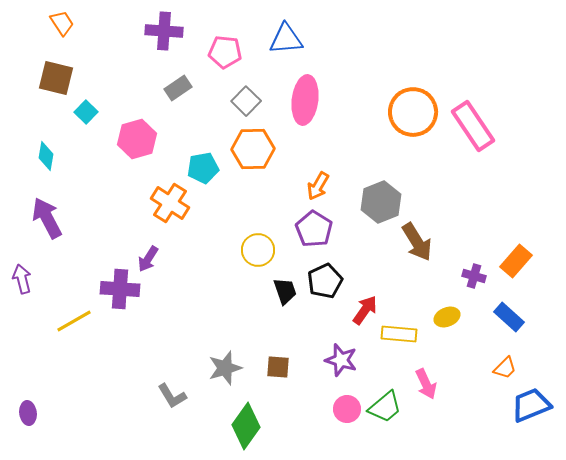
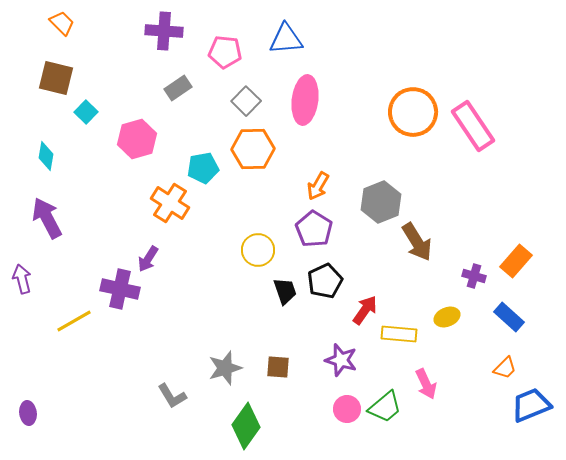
orange trapezoid at (62, 23): rotated 12 degrees counterclockwise
purple cross at (120, 289): rotated 9 degrees clockwise
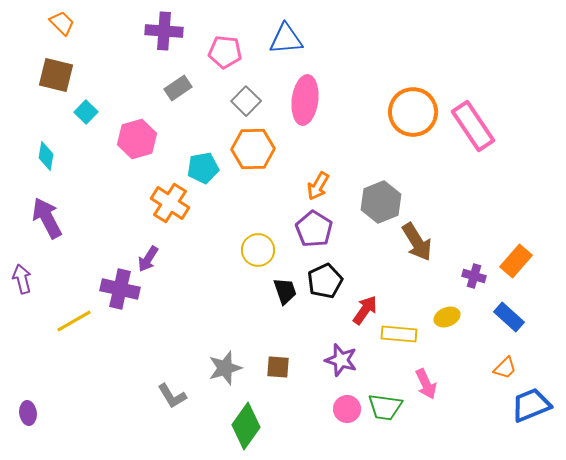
brown square at (56, 78): moved 3 px up
green trapezoid at (385, 407): rotated 48 degrees clockwise
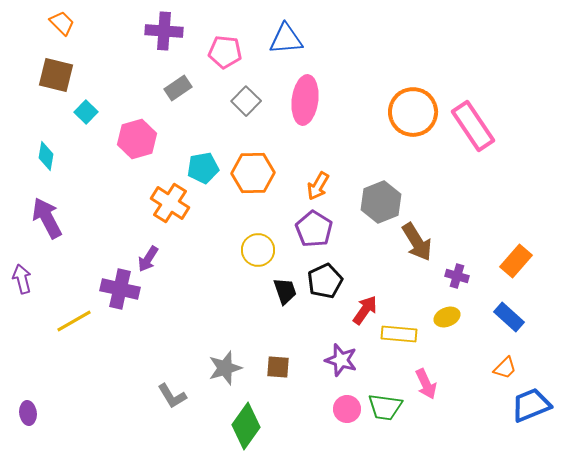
orange hexagon at (253, 149): moved 24 px down
purple cross at (474, 276): moved 17 px left
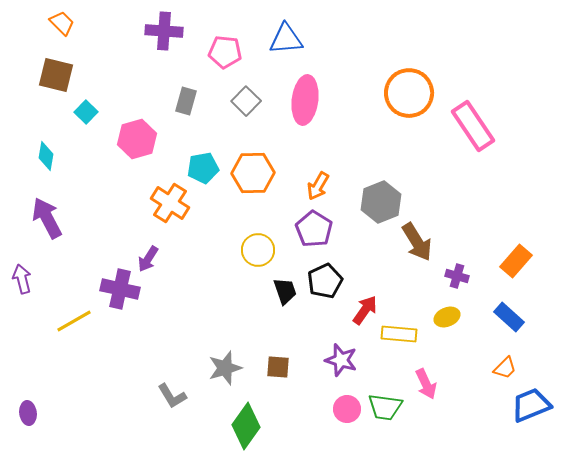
gray rectangle at (178, 88): moved 8 px right, 13 px down; rotated 40 degrees counterclockwise
orange circle at (413, 112): moved 4 px left, 19 px up
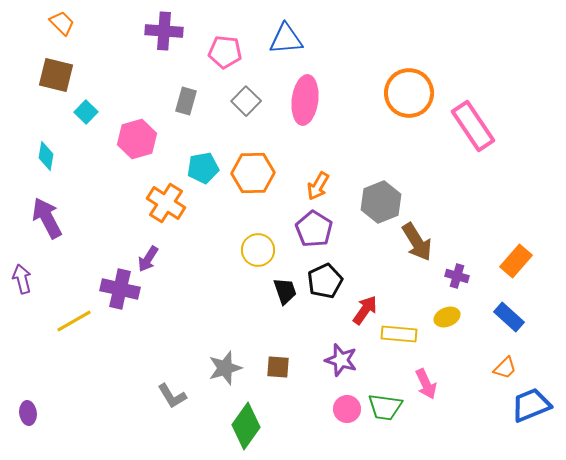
orange cross at (170, 203): moved 4 px left
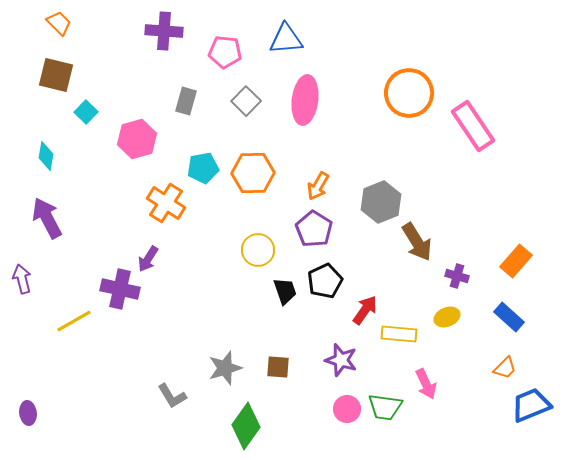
orange trapezoid at (62, 23): moved 3 px left
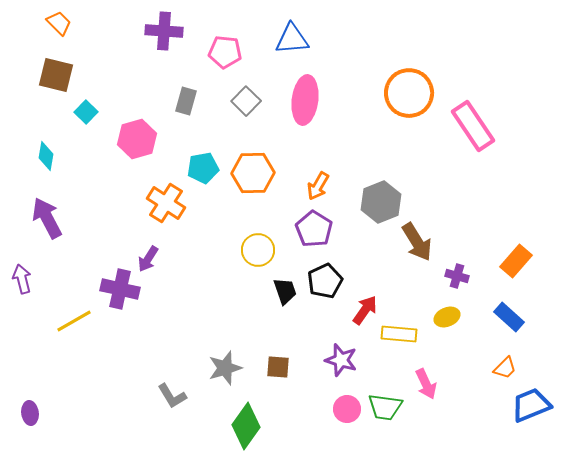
blue triangle at (286, 39): moved 6 px right
purple ellipse at (28, 413): moved 2 px right
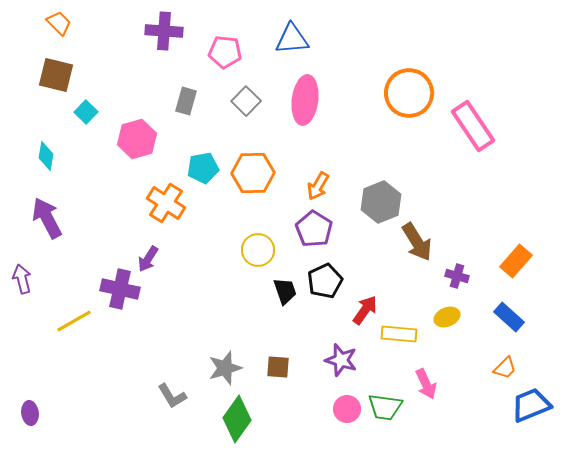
green diamond at (246, 426): moved 9 px left, 7 px up
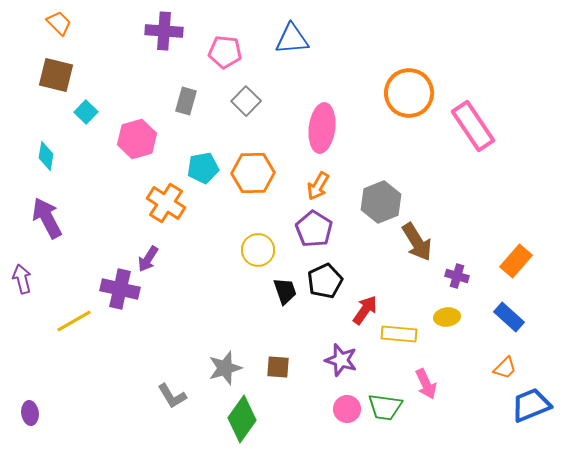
pink ellipse at (305, 100): moved 17 px right, 28 px down
yellow ellipse at (447, 317): rotated 15 degrees clockwise
green diamond at (237, 419): moved 5 px right
